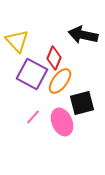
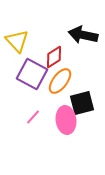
red diamond: moved 1 px up; rotated 35 degrees clockwise
pink ellipse: moved 4 px right, 2 px up; rotated 16 degrees clockwise
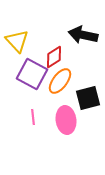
black square: moved 6 px right, 5 px up
pink line: rotated 49 degrees counterclockwise
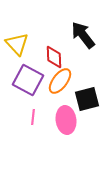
black arrow: rotated 40 degrees clockwise
yellow triangle: moved 3 px down
red diamond: rotated 60 degrees counterclockwise
purple square: moved 4 px left, 6 px down
black square: moved 1 px left, 1 px down
pink line: rotated 14 degrees clockwise
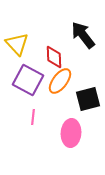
black square: moved 1 px right
pink ellipse: moved 5 px right, 13 px down; rotated 12 degrees clockwise
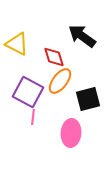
black arrow: moved 1 px left, 1 px down; rotated 16 degrees counterclockwise
yellow triangle: rotated 20 degrees counterclockwise
red diamond: rotated 15 degrees counterclockwise
purple square: moved 12 px down
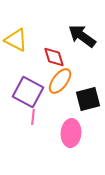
yellow triangle: moved 1 px left, 4 px up
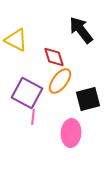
black arrow: moved 1 px left, 6 px up; rotated 16 degrees clockwise
purple square: moved 1 px left, 1 px down
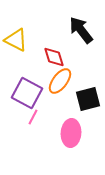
pink line: rotated 21 degrees clockwise
